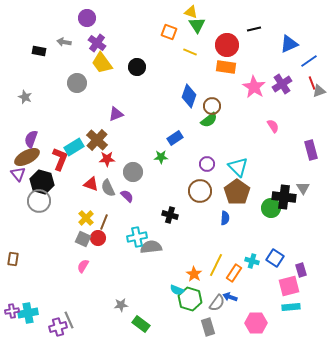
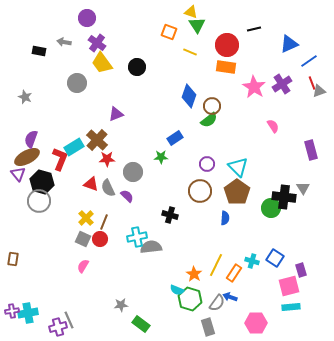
red circle at (98, 238): moved 2 px right, 1 px down
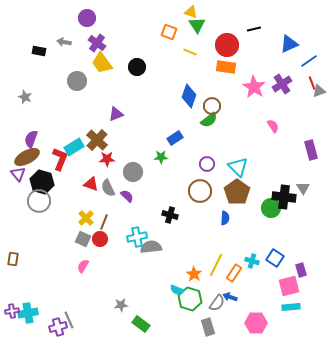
gray circle at (77, 83): moved 2 px up
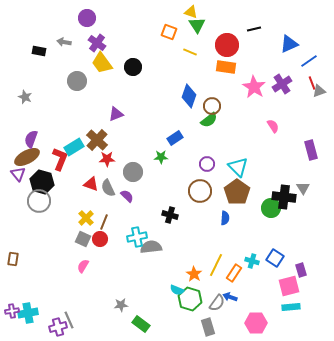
black circle at (137, 67): moved 4 px left
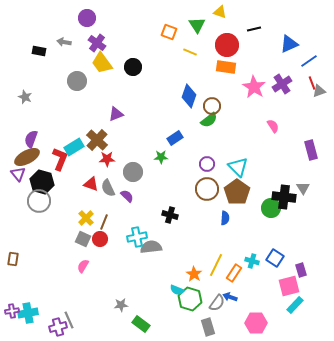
yellow triangle at (191, 12): moved 29 px right
brown circle at (200, 191): moved 7 px right, 2 px up
cyan rectangle at (291, 307): moved 4 px right, 2 px up; rotated 42 degrees counterclockwise
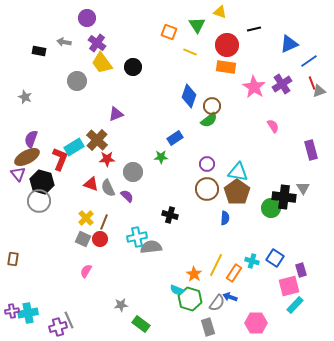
cyan triangle at (238, 167): moved 5 px down; rotated 35 degrees counterclockwise
pink semicircle at (83, 266): moved 3 px right, 5 px down
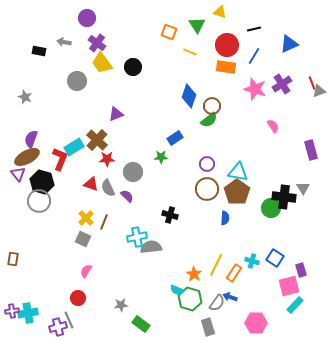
blue line at (309, 61): moved 55 px left, 5 px up; rotated 24 degrees counterclockwise
pink star at (254, 87): moved 1 px right, 2 px down; rotated 15 degrees counterclockwise
red circle at (100, 239): moved 22 px left, 59 px down
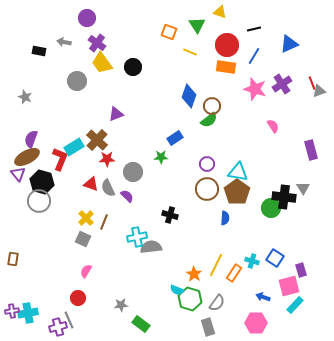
blue arrow at (230, 297): moved 33 px right
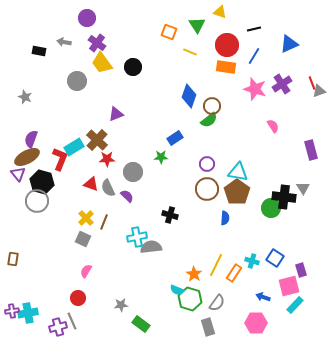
gray circle at (39, 201): moved 2 px left
gray line at (69, 320): moved 3 px right, 1 px down
